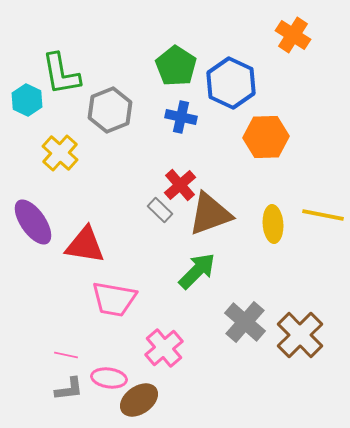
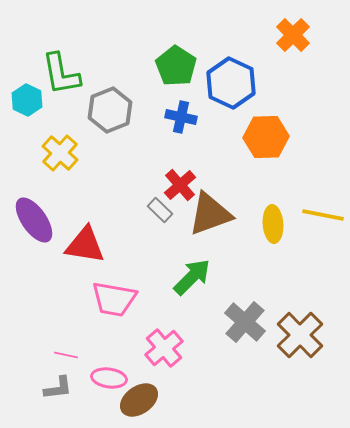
orange cross: rotated 12 degrees clockwise
purple ellipse: moved 1 px right, 2 px up
green arrow: moved 5 px left, 6 px down
gray L-shape: moved 11 px left, 1 px up
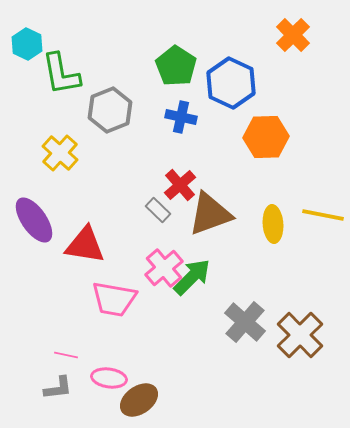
cyan hexagon: moved 56 px up
gray rectangle: moved 2 px left
pink cross: moved 80 px up
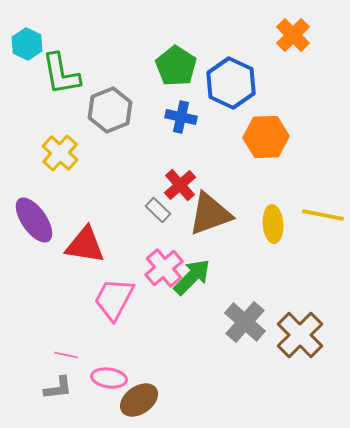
pink trapezoid: rotated 108 degrees clockwise
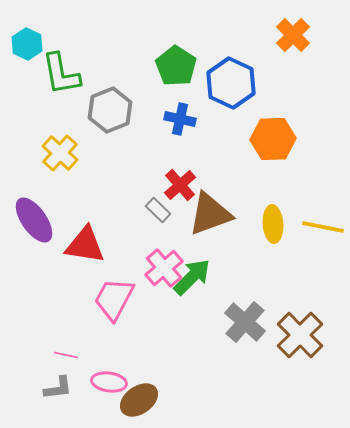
blue cross: moved 1 px left, 2 px down
orange hexagon: moved 7 px right, 2 px down
yellow line: moved 12 px down
pink ellipse: moved 4 px down
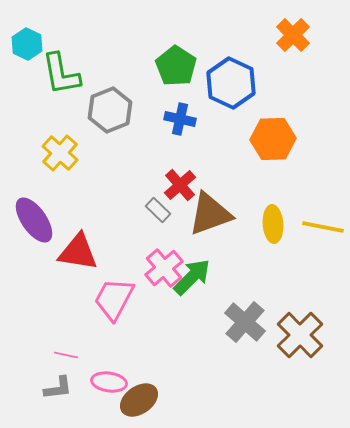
red triangle: moved 7 px left, 7 px down
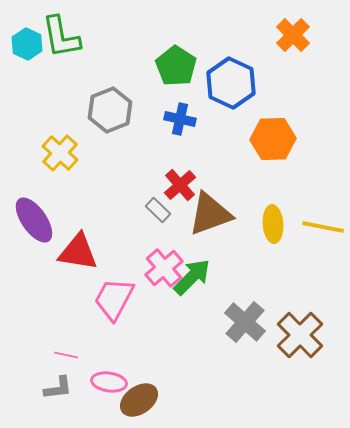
green L-shape: moved 37 px up
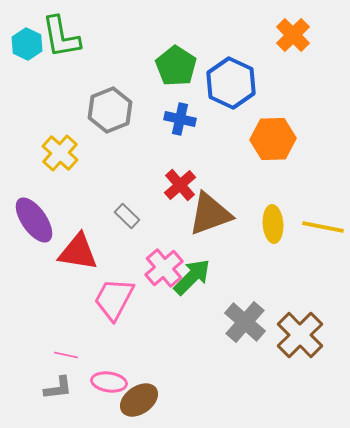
gray rectangle: moved 31 px left, 6 px down
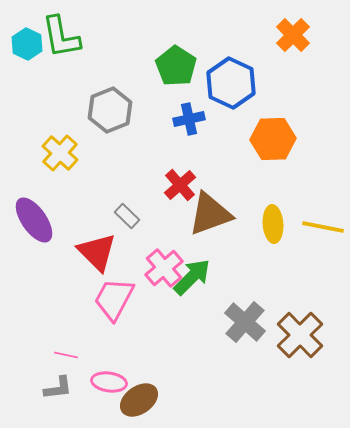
blue cross: moved 9 px right; rotated 24 degrees counterclockwise
red triangle: moved 19 px right; rotated 36 degrees clockwise
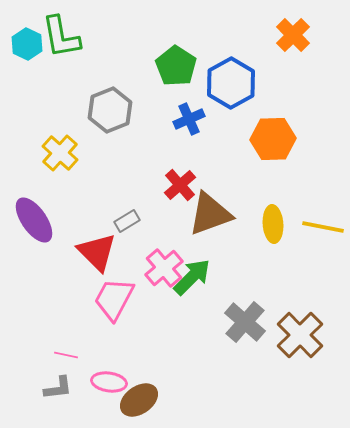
blue hexagon: rotated 6 degrees clockwise
blue cross: rotated 12 degrees counterclockwise
gray rectangle: moved 5 px down; rotated 75 degrees counterclockwise
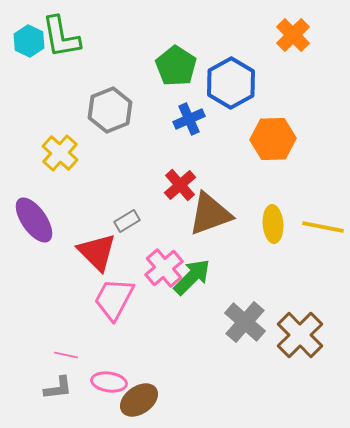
cyan hexagon: moved 2 px right, 3 px up
